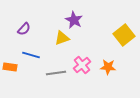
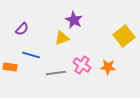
purple semicircle: moved 2 px left
yellow square: moved 1 px down
pink cross: rotated 18 degrees counterclockwise
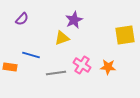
purple star: rotated 18 degrees clockwise
purple semicircle: moved 10 px up
yellow square: moved 1 px right, 1 px up; rotated 30 degrees clockwise
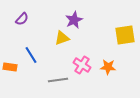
blue line: rotated 42 degrees clockwise
gray line: moved 2 px right, 7 px down
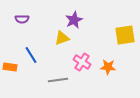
purple semicircle: rotated 48 degrees clockwise
pink cross: moved 3 px up
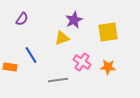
purple semicircle: rotated 56 degrees counterclockwise
yellow square: moved 17 px left, 3 px up
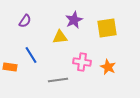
purple semicircle: moved 3 px right, 2 px down
yellow square: moved 1 px left, 4 px up
yellow triangle: moved 2 px left, 1 px up; rotated 14 degrees clockwise
pink cross: rotated 24 degrees counterclockwise
orange star: rotated 21 degrees clockwise
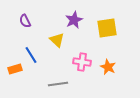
purple semicircle: rotated 120 degrees clockwise
yellow triangle: moved 3 px left, 3 px down; rotated 49 degrees clockwise
orange rectangle: moved 5 px right, 2 px down; rotated 24 degrees counterclockwise
gray line: moved 4 px down
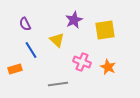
purple semicircle: moved 3 px down
yellow square: moved 2 px left, 2 px down
blue line: moved 5 px up
pink cross: rotated 12 degrees clockwise
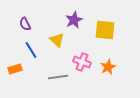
yellow square: rotated 15 degrees clockwise
orange star: rotated 21 degrees clockwise
gray line: moved 7 px up
